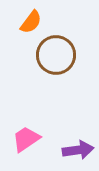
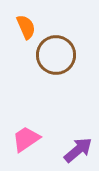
orange semicircle: moved 5 px left, 5 px down; rotated 60 degrees counterclockwise
purple arrow: rotated 32 degrees counterclockwise
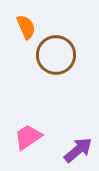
pink trapezoid: moved 2 px right, 2 px up
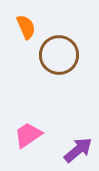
brown circle: moved 3 px right
pink trapezoid: moved 2 px up
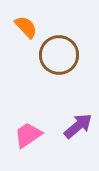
orange semicircle: rotated 20 degrees counterclockwise
purple arrow: moved 24 px up
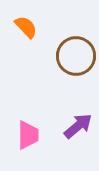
brown circle: moved 17 px right, 1 px down
pink trapezoid: rotated 124 degrees clockwise
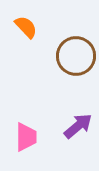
pink trapezoid: moved 2 px left, 2 px down
